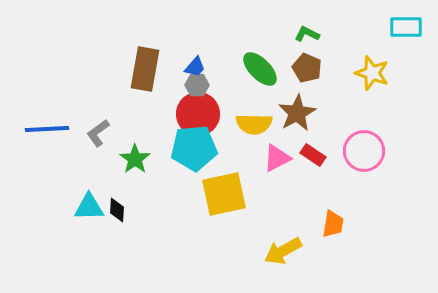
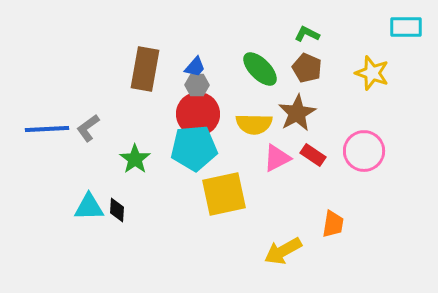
gray L-shape: moved 10 px left, 5 px up
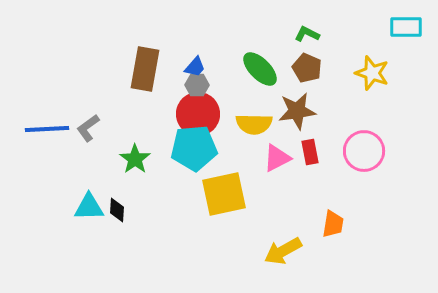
brown star: moved 2 px up; rotated 21 degrees clockwise
red rectangle: moved 3 px left, 3 px up; rotated 45 degrees clockwise
